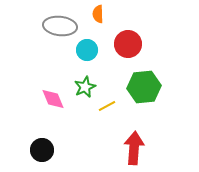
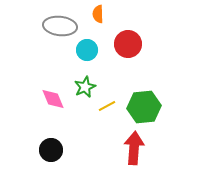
green hexagon: moved 20 px down
black circle: moved 9 px right
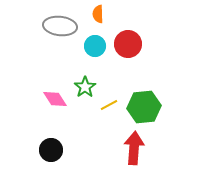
cyan circle: moved 8 px right, 4 px up
green star: rotated 10 degrees counterclockwise
pink diamond: moved 2 px right; rotated 10 degrees counterclockwise
yellow line: moved 2 px right, 1 px up
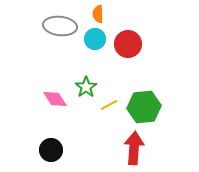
cyan circle: moved 7 px up
green star: moved 1 px right
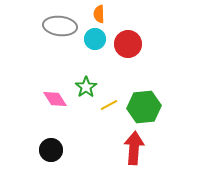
orange semicircle: moved 1 px right
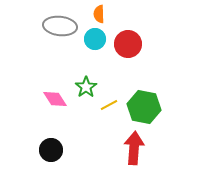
green hexagon: rotated 16 degrees clockwise
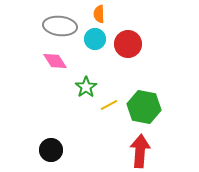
pink diamond: moved 38 px up
red arrow: moved 6 px right, 3 px down
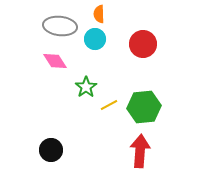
red circle: moved 15 px right
green hexagon: rotated 16 degrees counterclockwise
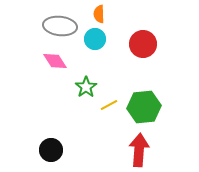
red arrow: moved 1 px left, 1 px up
